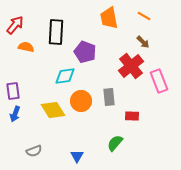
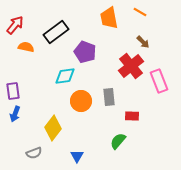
orange line: moved 4 px left, 4 px up
black rectangle: rotated 50 degrees clockwise
yellow diamond: moved 18 px down; rotated 70 degrees clockwise
green semicircle: moved 3 px right, 2 px up
gray semicircle: moved 2 px down
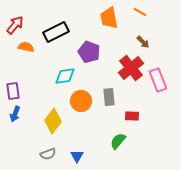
black rectangle: rotated 10 degrees clockwise
purple pentagon: moved 4 px right
red cross: moved 2 px down
pink rectangle: moved 1 px left, 1 px up
yellow diamond: moved 7 px up
gray semicircle: moved 14 px right, 1 px down
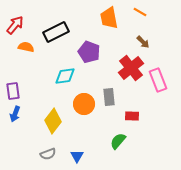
orange circle: moved 3 px right, 3 px down
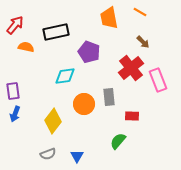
black rectangle: rotated 15 degrees clockwise
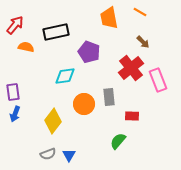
purple rectangle: moved 1 px down
blue triangle: moved 8 px left, 1 px up
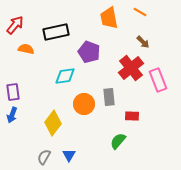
orange semicircle: moved 2 px down
blue arrow: moved 3 px left, 1 px down
yellow diamond: moved 2 px down
gray semicircle: moved 4 px left, 3 px down; rotated 140 degrees clockwise
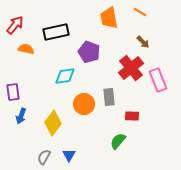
blue arrow: moved 9 px right, 1 px down
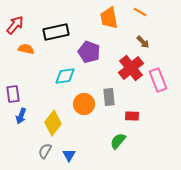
purple rectangle: moved 2 px down
gray semicircle: moved 1 px right, 6 px up
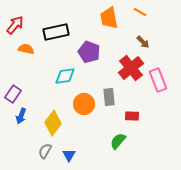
purple rectangle: rotated 42 degrees clockwise
